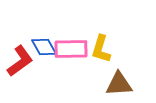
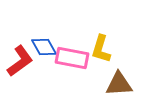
pink rectangle: moved 1 px right, 9 px down; rotated 12 degrees clockwise
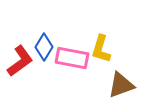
blue diamond: rotated 60 degrees clockwise
brown triangle: moved 2 px right, 1 px down; rotated 16 degrees counterclockwise
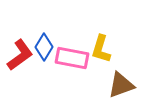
red L-shape: moved 6 px up
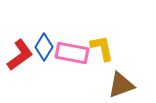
yellow L-shape: moved 1 px right, 1 px up; rotated 152 degrees clockwise
pink rectangle: moved 5 px up
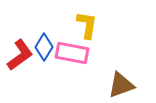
yellow L-shape: moved 15 px left, 23 px up; rotated 20 degrees clockwise
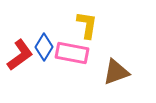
brown triangle: moved 5 px left, 13 px up
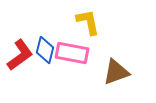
yellow L-shape: moved 1 px right, 3 px up; rotated 20 degrees counterclockwise
blue diamond: moved 1 px right, 3 px down; rotated 16 degrees counterclockwise
